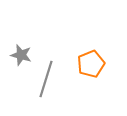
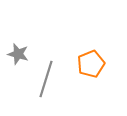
gray star: moved 3 px left, 1 px up
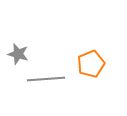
gray line: rotated 69 degrees clockwise
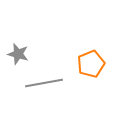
gray line: moved 2 px left, 4 px down; rotated 6 degrees counterclockwise
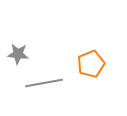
gray star: rotated 10 degrees counterclockwise
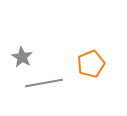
gray star: moved 4 px right, 3 px down; rotated 25 degrees clockwise
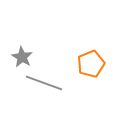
gray line: rotated 30 degrees clockwise
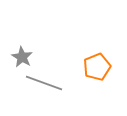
orange pentagon: moved 6 px right, 3 px down
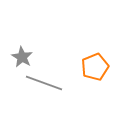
orange pentagon: moved 2 px left
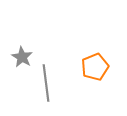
gray line: moved 2 px right; rotated 63 degrees clockwise
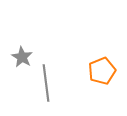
orange pentagon: moved 7 px right, 4 px down
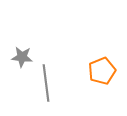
gray star: rotated 25 degrees counterclockwise
